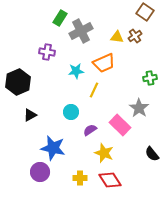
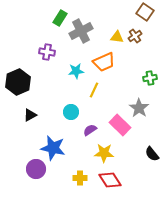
orange trapezoid: moved 1 px up
yellow star: rotated 18 degrees counterclockwise
purple circle: moved 4 px left, 3 px up
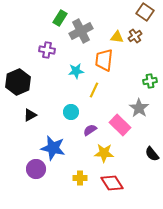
purple cross: moved 2 px up
orange trapezoid: moved 2 px up; rotated 120 degrees clockwise
green cross: moved 3 px down
red diamond: moved 2 px right, 3 px down
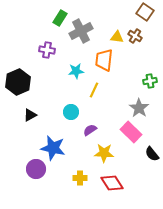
brown cross: rotated 24 degrees counterclockwise
pink rectangle: moved 11 px right, 7 px down
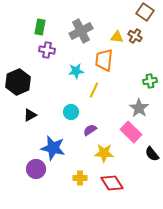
green rectangle: moved 20 px left, 9 px down; rotated 21 degrees counterclockwise
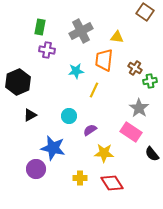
brown cross: moved 32 px down
cyan circle: moved 2 px left, 4 px down
pink rectangle: rotated 10 degrees counterclockwise
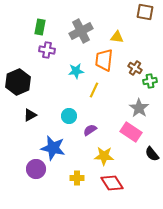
brown square: rotated 24 degrees counterclockwise
yellow star: moved 3 px down
yellow cross: moved 3 px left
